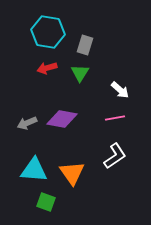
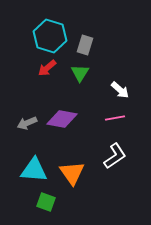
cyan hexagon: moved 2 px right, 4 px down; rotated 8 degrees clockwise
red arrow: rotated 24 degrees counterclockwise
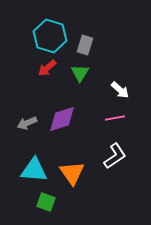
purple diamond: rotated 28 degrees counterclockwise
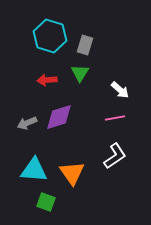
red arrow: moved 12 px down; rotated 36 degrees clockwise
purple diamond: moved 3 px left, 2 px up
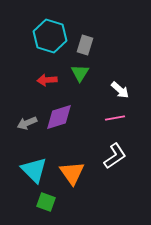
cyan triangle: rotated 40 degrees clockwise
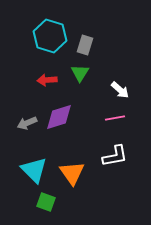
white L-shape: rotated 24 degrees clockwise
